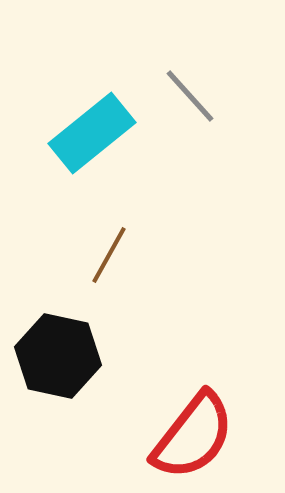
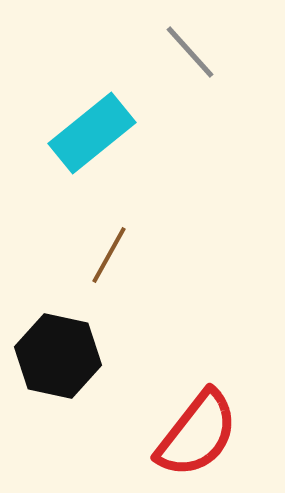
gray line: moved 44 px up
red semicircle: moved 4 px right, 2 px up
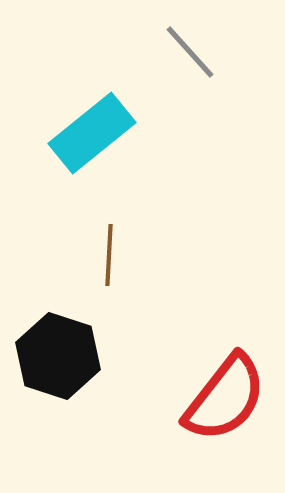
brown line: rotated 26 degrees counterclockwise
black hexagon: rotated 6 degrees clockwise
red semicircle: moved 28 px right, 36 px up
